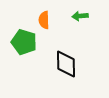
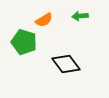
orange semicircle: rotated 120 degrees counterclockwise
black diamond: rotated 36 degrees counterclockwise
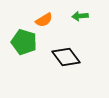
black diamond: moved 7 px up
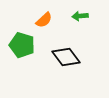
orange semicircle: rotated 12 degrees counterclockwise
green pentagon: moved 2 px left, 3 px down
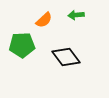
green arrow: moved 4 px left, 1 px up
green pentagon: rotated 20 degrees counterclockwise
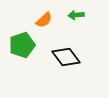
green pentagon: rotated 15 degrees counterclockwise
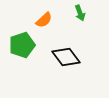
green arrow: moved 4 px right, 2 px up; rotated 105 degrees counterclockwise
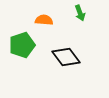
orange semicircle: rotated 132 degrees counterclockwise
